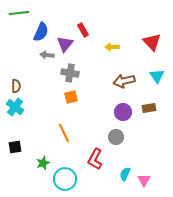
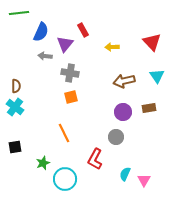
gray arrow: moved 2 px left, 1 px down
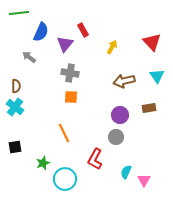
yellow arrow: rotated 120 degrees clockwise
gray arrow: moved 16 px left, 1 px down; rotated 32 degrees clockwise
orange square: rotated 16 degrees clockwise
purple circle: moved 3 px left, 3 px down
cyan semicircle: moved 1 px right, 2 px up
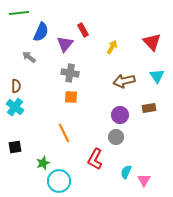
cyan circle: moved 6 px left, 2 px down
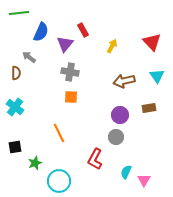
yellow arrow: moved 1 px up
gray cross: moved 1 px up
brown semicircle: moved 13 px up
orange line: moved 5 px left
green star: moved 8 px left
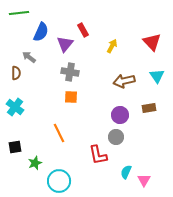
red L-shape: moved 3 px right, 4 px up; rotated 40 degrees counterclockwise
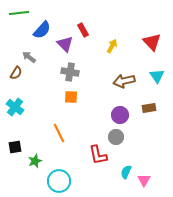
blue semicircle: moved 1 px right, 2 px up; rotated 18 degrees clockwise
purple triangle: rotated 24 degrees counterclockwise
brown semicircle: rotated 32 degrees clockwise
green star: moved 2 px up
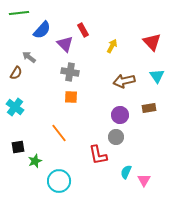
orange line: rotated 12 degrees counterclockwise
black square: moved 3 px right
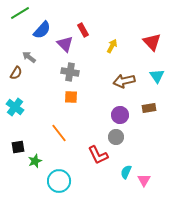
green line: moved 1 px right; rotated 24 degrees counterclockwise
red L-shape: rotated 15 degrees counterclockwise
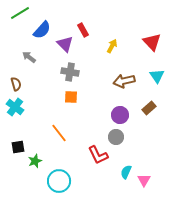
brown semicircle: moved 11 px down; rotated 48 degrees counterclockwise
brown rectangle: rotated 32 degrees counterclockwise
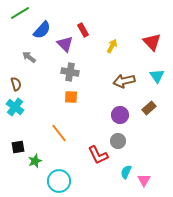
gray circle: moved 2 px right, 4 px down
